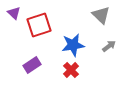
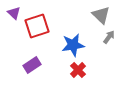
red square: moved 2 px left, 1 px down
gray arrow: moved 9 px up; rotated 16 degrees counterclockwise
red cross: moved 7 px right
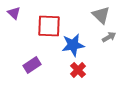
red square: moved 12 px right; rotated 20 degrees clockwise
gray arrow: rotated 24 degrees clockwise
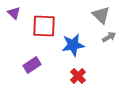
red square: moved 5 px left
red cross: moved 6 px down
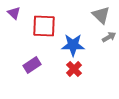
blue star: rotated 10 degrees clockwise
red cross: moved 4 px left, 7 px up
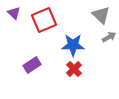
red square: moved 6 px up; rotated 25 degrees counterclockwise
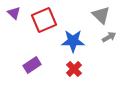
blue star: moved 4 px up
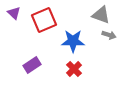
gray triangle: rotated 24 degrees counterclockwise
gray arrow: moved 2 px up; rotated 48 degrees clockwise
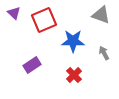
gray arrow: moved 5 px left, 18 px down; rotated 136 degrees counterclockwise
red cross: moved 6 px down
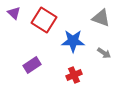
gray triangle: moved 3 px down
red square: rotated 35 degrees counterclockwise
gray arrow: rotated 152 degrees clockwise
red cross: rotated 21 degrees clockwise
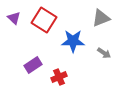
purple triangle: moved 5 px down
gray triangle: rotated 42 degrees counterclockwise
purple rectangle: moved 1 px right
red cross: moved 15 px left, 2 px down
